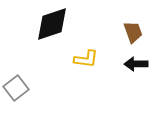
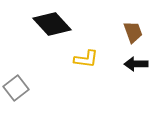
black diamond: rotated 66 degrees clockwise
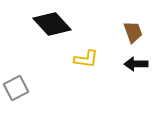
gray square: rotated 10 degrees clockwise
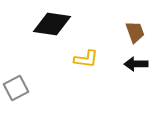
black diamond: rotated 39 degrees counterclockwise
brown trapezoid: moved 2 px right
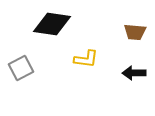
brown trapezoid: rotated 115 degrees clockwise
black arrow: moved 2 px left, 9 px down
gray square: moved 5 px right, 20 px up
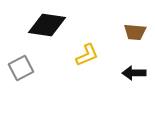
black diamond: moved 5 px left, 1 px down
yellow L-shape: moved 1 px right, 4 px up; rotated 30 degrees counterclockwise
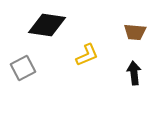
gray square: moved 2 px right
black arrow: rotated 85 degrees clockwise
